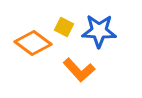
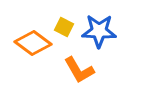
orange L-shape: rotated 12 degrees clockwise
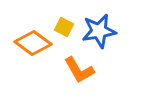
blue star: rotated 12 degrees counterclockwise
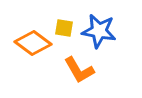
yellow square: moved 1 px down; rotated 18 degrees counterclockwise
blue star: rotated 20 degrees clockwise
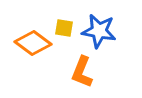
orange L-shape: moved 3 px right, 2 px down; rotated 52 degrees clockwise
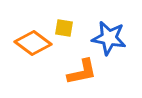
blue star: moved 10 px right, 7 px down
orange L-shape: rotated 124 degrees counterclockwise
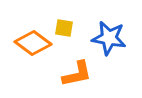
orange L-shape: moved 5 px left, 2 px down
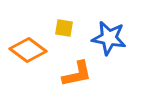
orange diamond: moved 5 px left, 7 px down
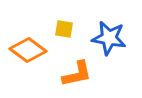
yellow square: moved 1 px down
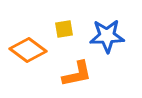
yellow square: rotated 18 degrees counterclockwise
blue star: moved 2 px left, 2 px up; rotated 12 degrees counterclockwise
